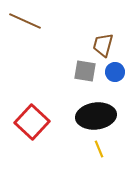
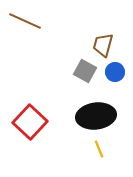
gray square: rotated 20 degrees clockwise
red square: moved 2 px left
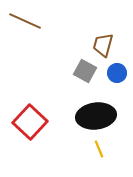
blue circle: moved 2 px right, 1 px down
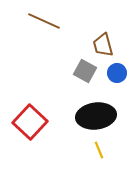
brown line: moved 19 px right
brown trapezoid: rotated 30 degrees counterclockwise
yellow line: moved 1 px down
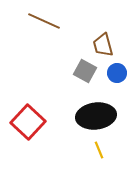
red square: moved 2 px left
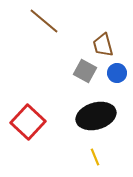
brown line: rotated 16 degrees clockwise
black ellipse: rotated 9 degrees counterclockwise
yellow line: moved 4 px left, 7 px down
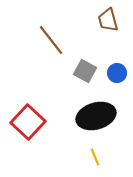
brown line: moved 7 px right, 19 px down; rotated 12 degrees clockwise
brown trapezoid: moved 5 px right, 25 px up
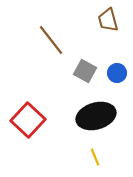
red square: moved 2 px up
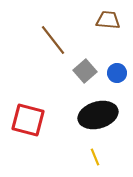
brown trapezoid: rotated 110 degrees clockwise
brown line: moved 2 px right
gray square: rotated 20 degrees clockwise
black ellipse: moved 2 px right, 1 px up
red square: rotated 28 degrees counterclockwise
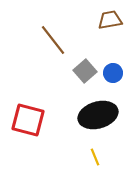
brown trapezoid: moved 2 px right; rotated 15 degrees counterclockwise
blue circle: moved 4 px left
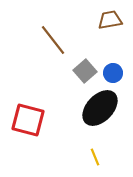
black ellipse: moved 2 px right, 7 px up; rotated 30 degrees counterclockwise
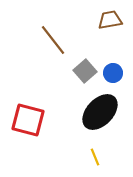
black ellipse: moved 4 px down
